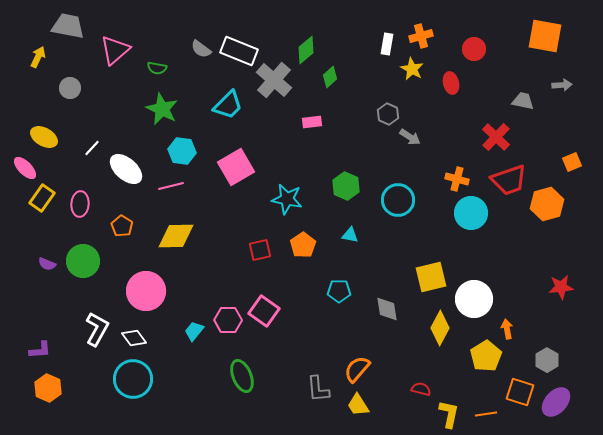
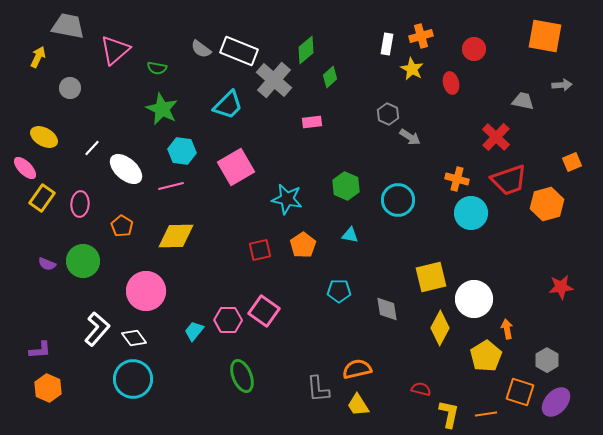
white L-shape at (97, 329): rotated 12 degrees clockwise
orange semicircle at (357, 369): rotated 36 degrees clockwise
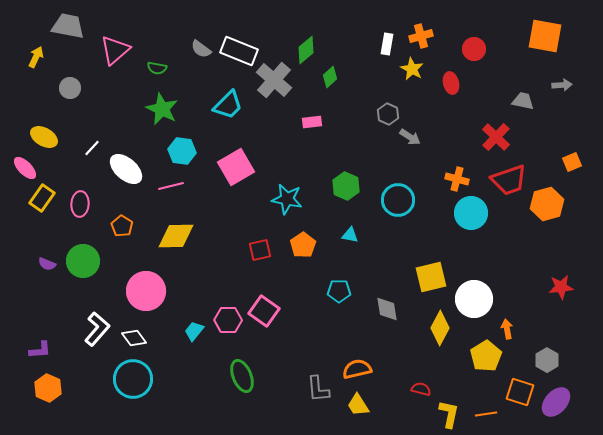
yellow arrow at (38, 57): moved 2 px left
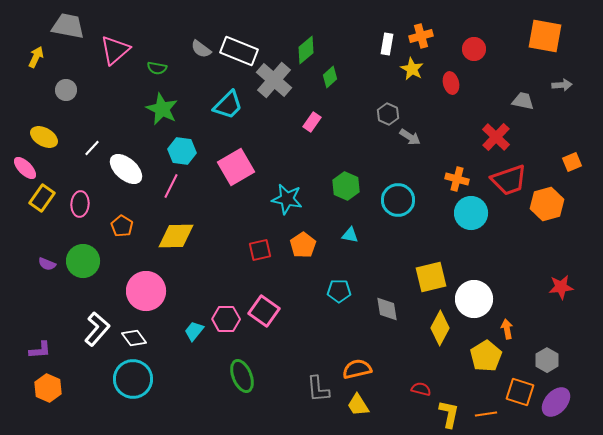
gray circle at (70, 88): moved 4 px left, 2 px down
pink rectangle at (312, 122): rotated 48 degrees counterclockwise
pink line at (171, 186): rotated 50 degrees counterclockwise
pink hexagon at (228, 320): moved 2 px left, 1 px up
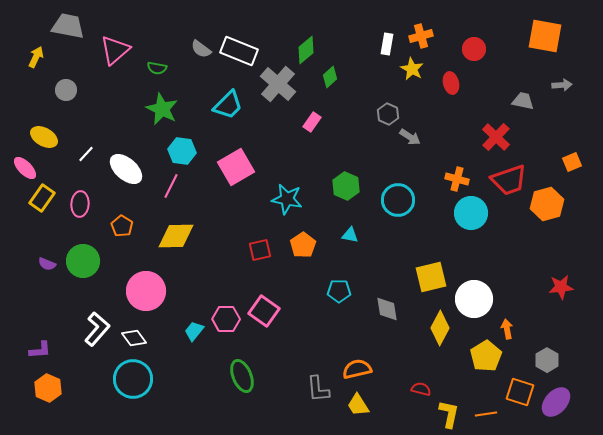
gray cross at (274, 80): moved 4 px right, 4 px down
white line at (92, 148): moved 6 px left, 6 px down
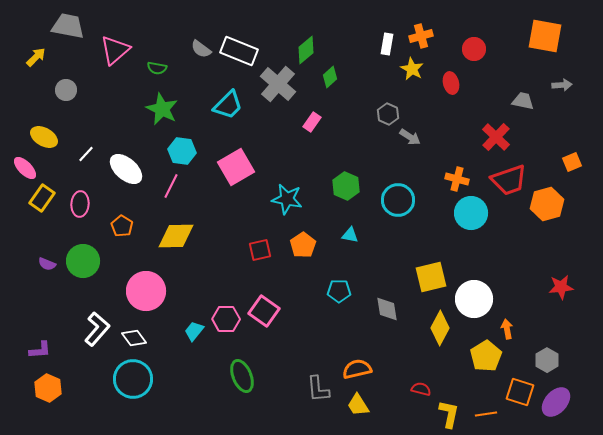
yellow arrow at (36, 57): rotated 20 degrees clockwise
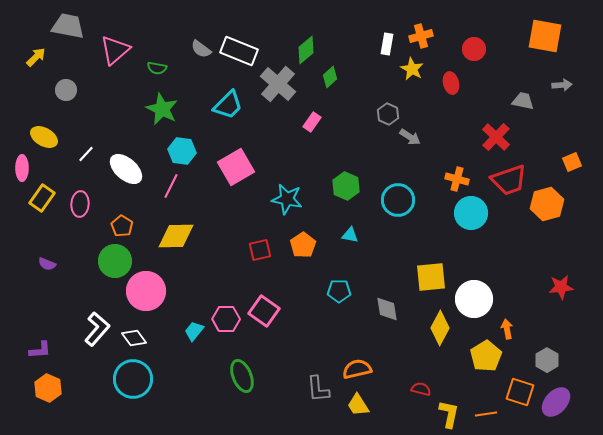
pink ellipse at (25, 168): moved 3 px left; rotated 45 degrees clockwise
green circle at (83, 261): moved 32 px right
yellow square at (431, 277): rotated 8 degrees clockwise
